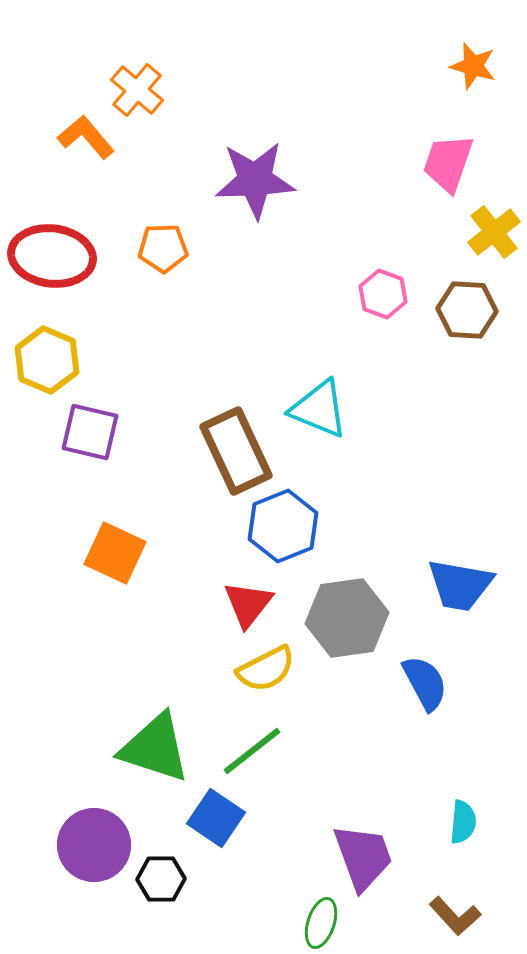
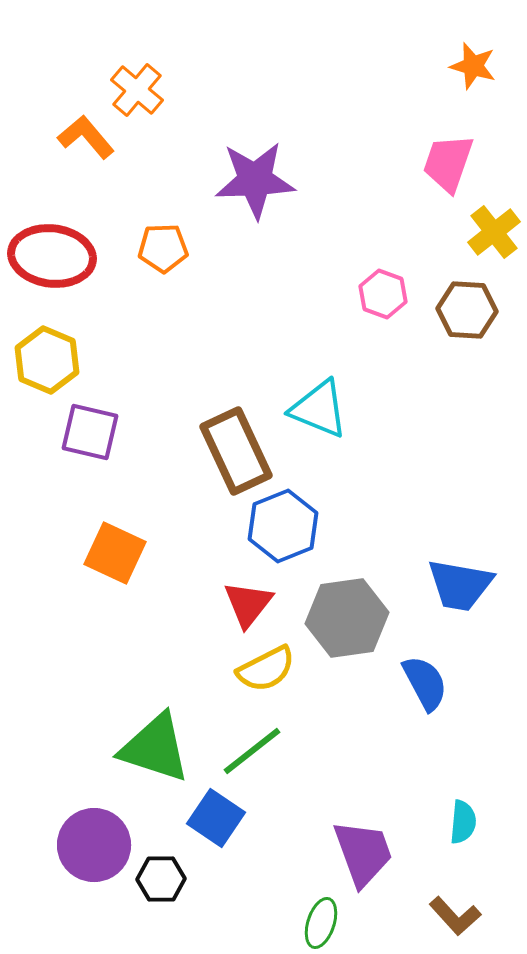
purple trapezoid: moved 4 px up
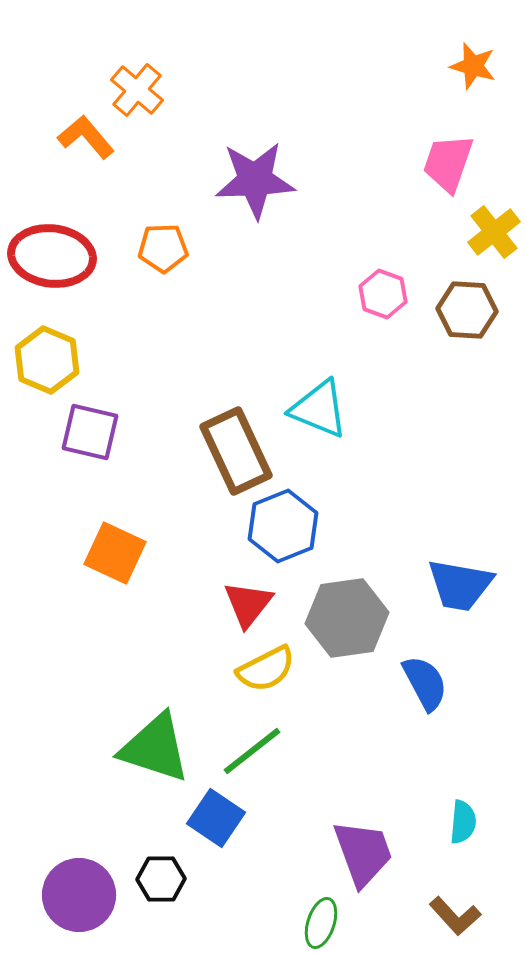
purple circle: moved 15 px left, 50 px down
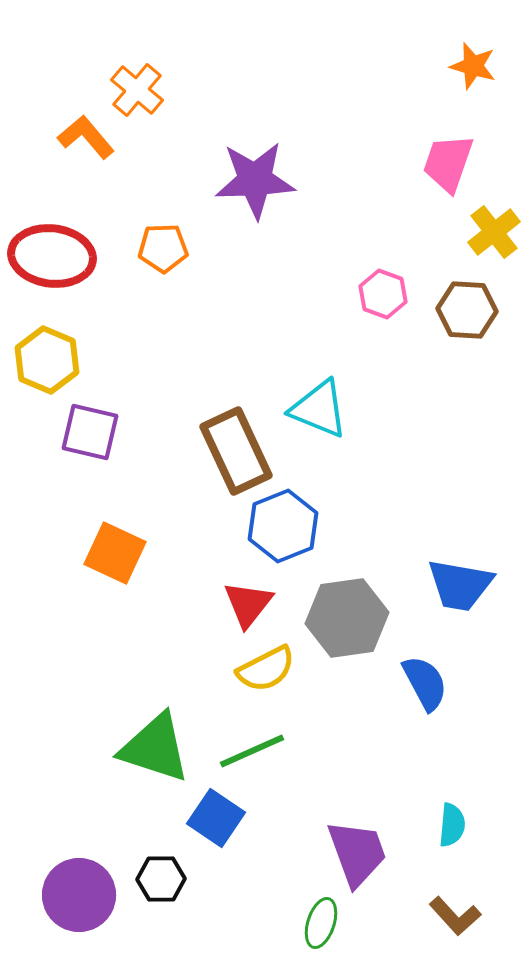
green line: rotated 14 degrees clockwise
cyan semicircle: moved 11 px left, 3 px down
purple trapezoid: moved 6 px left
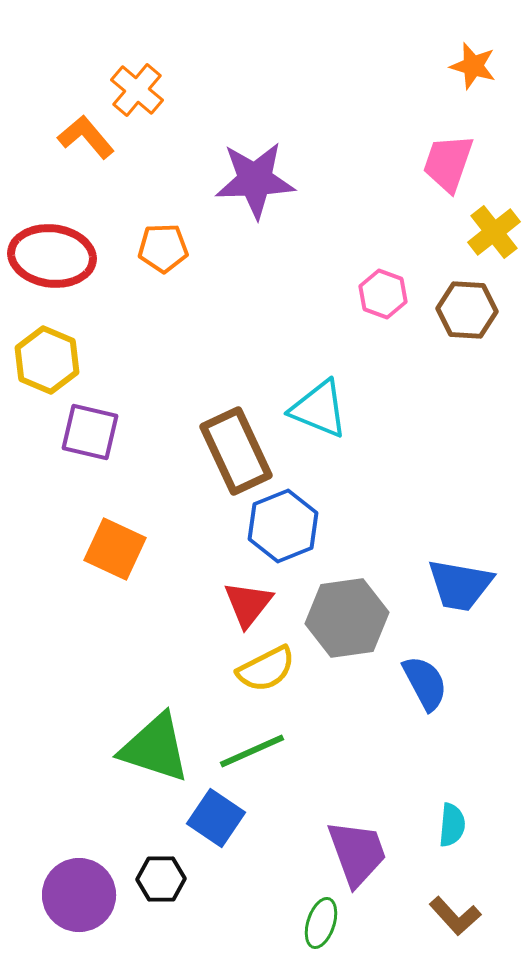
orange square: moved 4 px up
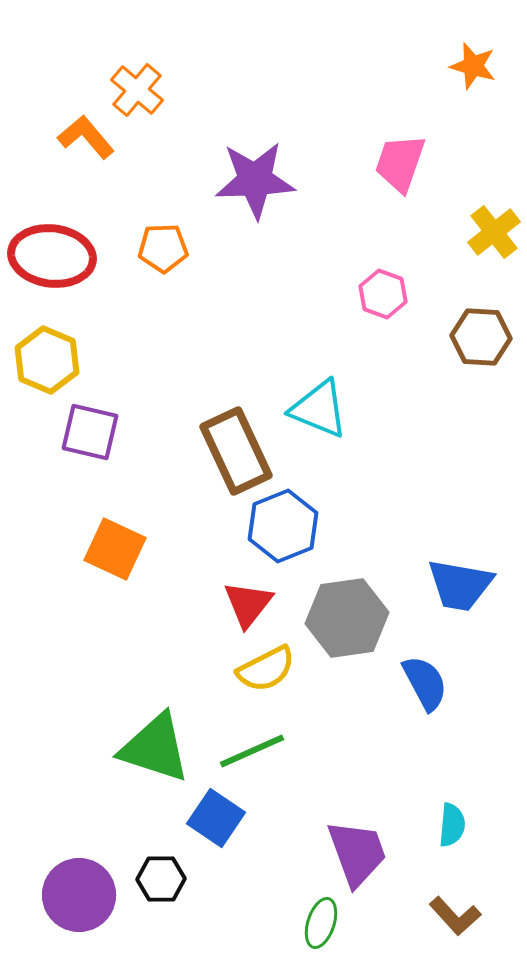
pink trapezoid: moved 48 px left
brown hexagon: moved 14 px right, 27 px down
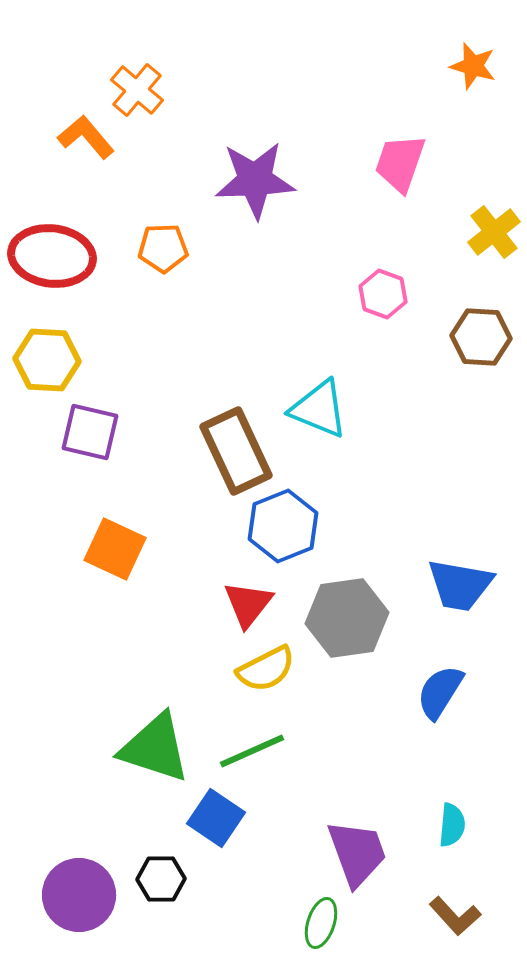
yellow hexagon: rotated 20 degrees counterclockwise
blue semicircle: moved 15 px right, 9 px down; rotated 120 degrees counterclockwise
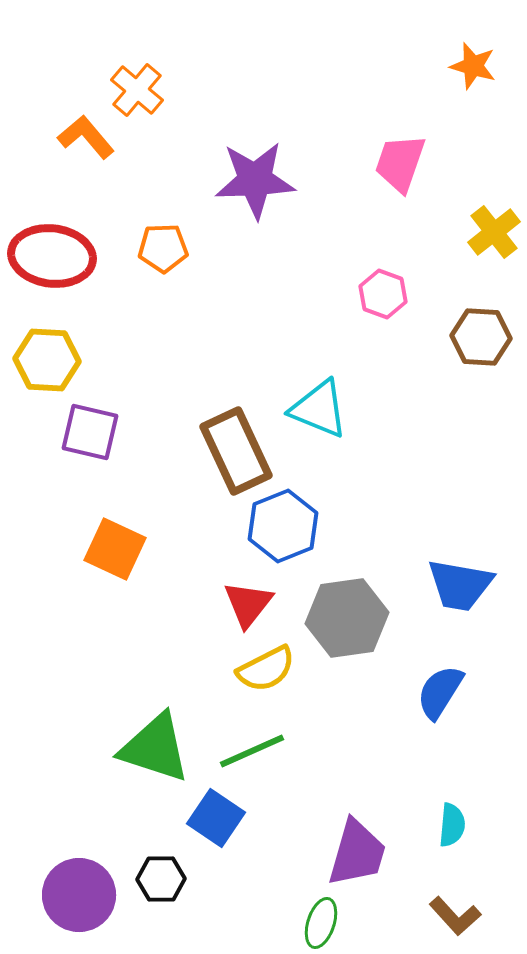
purple trapezoid: rotated 36 degrees clockwise
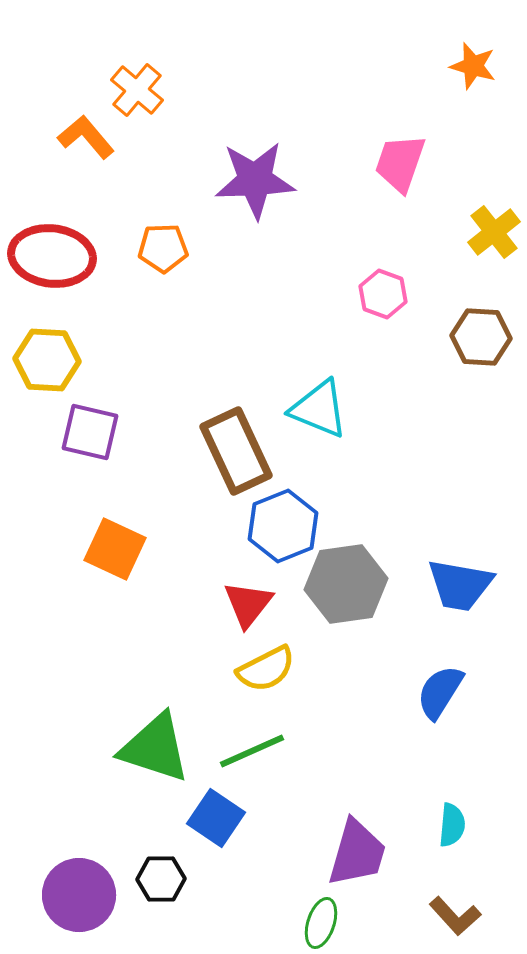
gray hexagon: moved 1 px left, 34 px up
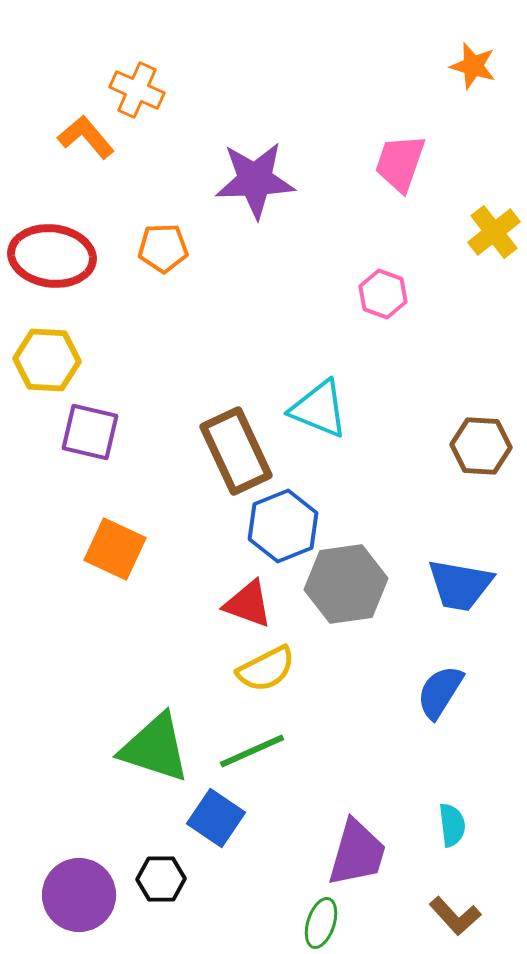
orange cross: rotated 16 degrees counterclockwise
brown hexagon: moved 109 px down
red triangle: rotated 48 degrees counterclockwise
cyan semicircle: rotated 12 degrees counterclockwise
